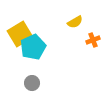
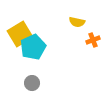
yellow semicircle: moved 2 px right; rotated 42 degrees clockwise
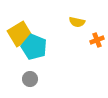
orange cross: moved 4 px right
cyan pentagon: moved 1 px right; rotated 25 degrees counterclockwise
gray circle: moved 2 px left, 4 px up
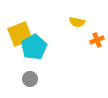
yellow square: rotated 10 degrees clockwise
cyan pentagon: rotated 20 degrees clockwise
